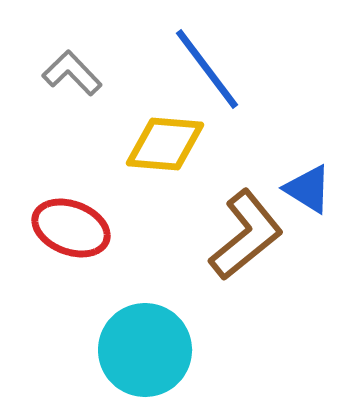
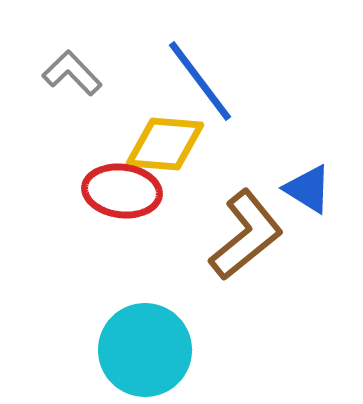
blue line: moved 7 px left, 12 px down
red ellipse: moved 51 px right, 37 px up; rotated 14 degrees counterclockwise
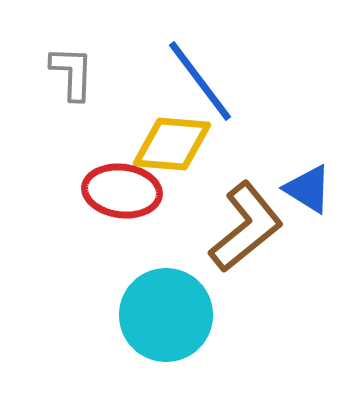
gray L-shape: rotated 46 degrees clockwise
yellow diamond: moved 7 px right
brown L-shape: moved 8 px up
cyan circle: moved 21 px right, 35 px up
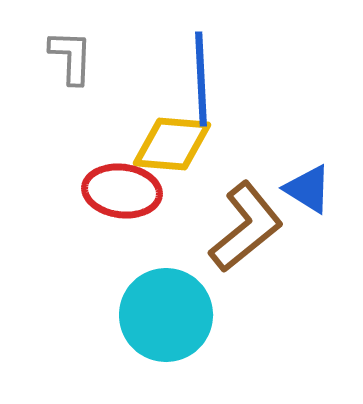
gray L-shape: moved 1 px left, 16 px up
blue line: moved 1 px right, 2 px up; rotated 34 degrees clockwise
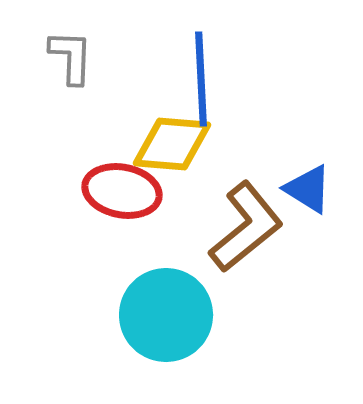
red ellipse: rotated 4 degrees clockwise
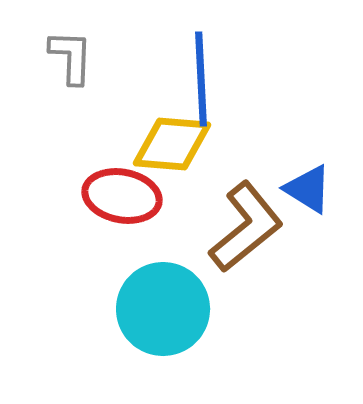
red ellipse: moved 5 px down
cyan circle: moved 3 px left, 6 px up
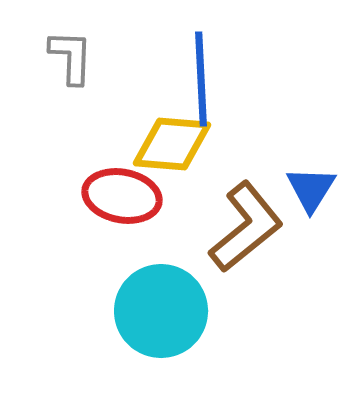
blue triangle: moved 3 px right; rotated 30 degrees clockwise
cyan circle: moved 2 px left, 2 px down
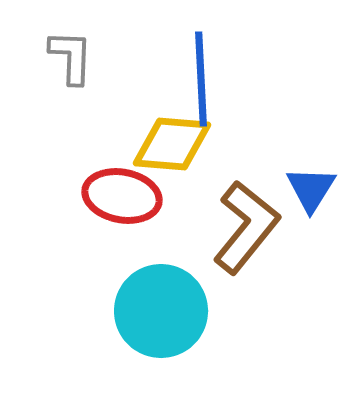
brown L-shape: rotated 12 degrees counterclockwise
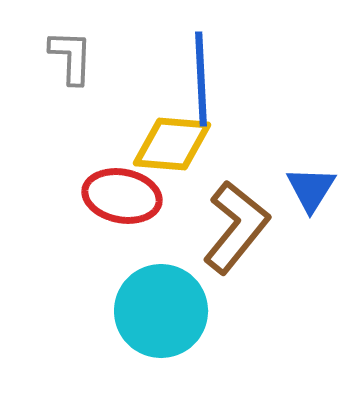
brown L-shape: moved 10 px left
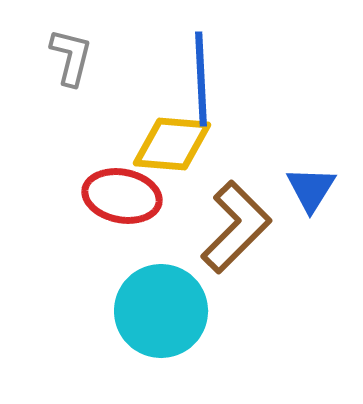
gray L-shape: rotated 12 degrees clockwise
brown L-shape: rotated 6 degrees clockwise
